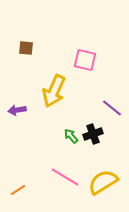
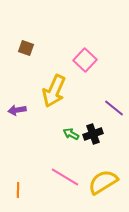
brown square: rotated 14 degrees clockwise
pink square: rotated 30 degrees clockwise
purple line: moved 2 px right
green arrow: moved 2 px up; rotated 21 degrees counterclockwise
orange line: rotated 56 degrees counterclockwise
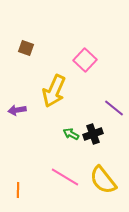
yellow semicircle: moved 2 px up; rotated 96 degrees counterclockwise
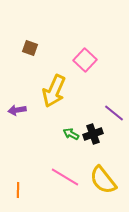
brown square: moved 4 px right
purple line: moved 5 px down
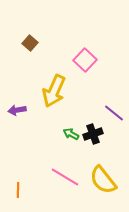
brown square: moved 5 px up; rotated 21 degrees clockwise
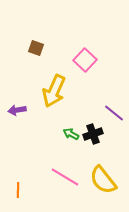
brown square: moved 6 px right, 5 px down; rotated 21 degrees counterclockwise
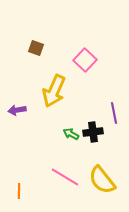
purple line: rotated 40 degrees clockwise
black cross: moved 2 px up; rotated 12 degrees clockwise
yellow semicircle: moved 1 px left
orange line: moved 1 px right, 1 px down
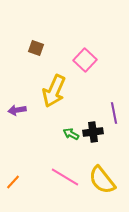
orange line: moved 6 px left, 9 px up; rotated 42 degrees clockwise
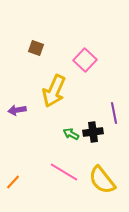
pink line: moved 1 px left, 5 px up
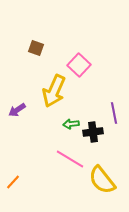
pink square: moved 6 px left, 5 px down
purple arrow: rotated 24 degrees counterclockwise
green arrow: moved 10 px up; rotated 35 degrees counterclockwise
pink line: moved 6 px right, 13 px up
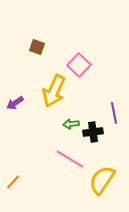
brown square: moved 1 px right, 1 px up
purple arrow: moved 2 px left, 7 px up
yellow semicircle: rotated 72 degrees clockwise
